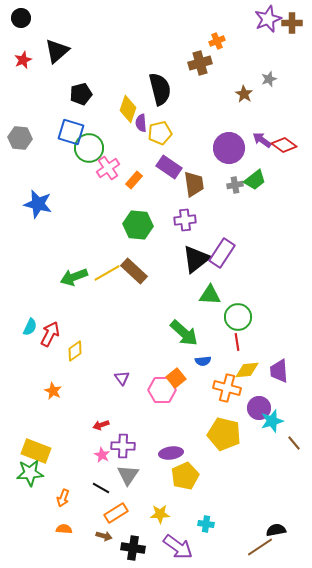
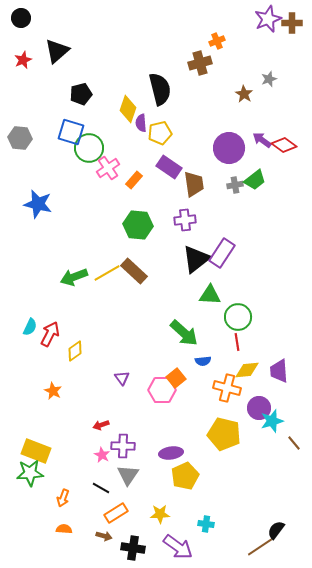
black semicircle at (276, 530): rotated 42 degrees counterclockwise
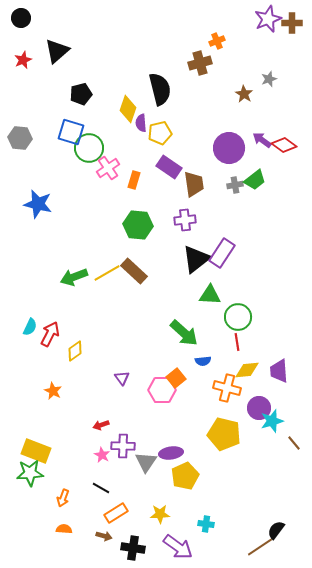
orange rectangle at (134, 180): rotated 24 degrees counterclockwise
gray triangle at (128, 475): moved 18 px right, 13 px up
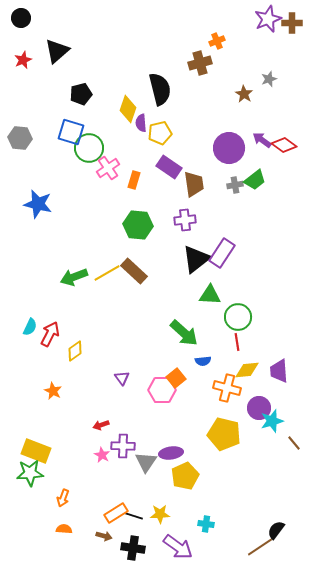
black line at (101, 488): moved 33 px right, 28 px down; rotated 12 degrees counterclockwise
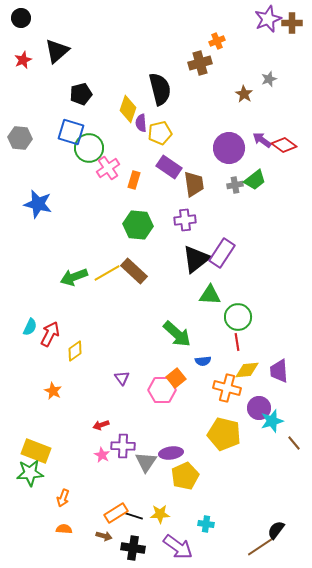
green arrow at (184, 333): moved 7 px left, 1 px down
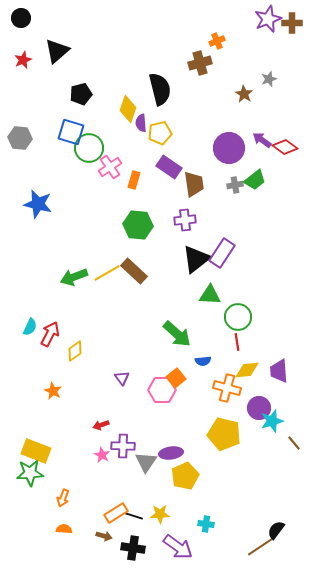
red diamond at (284, 145): moved 1 px right, 2 px down
pink cross at (108, 168): moved 2 px right, 1 px up
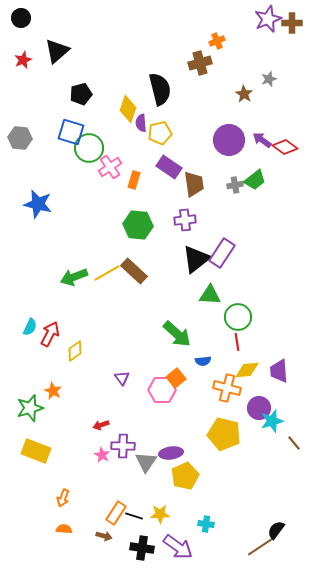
purple circle at (229, 148): moved 8 px up
green star at (30, 473): moved 65 px up; rotated 12 degrees counterclockwise
orange rectangle at (116, 513): rotated 25 degrees counterclockwise
black cross at (133, 548): moved 9 px right
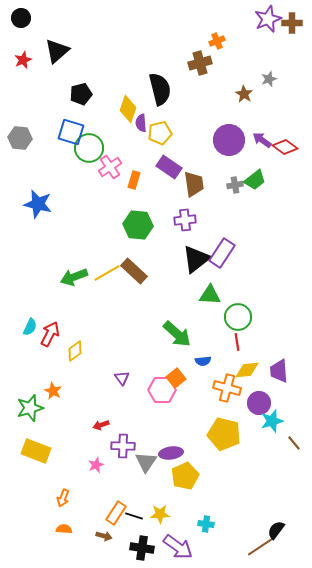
purple circle at (259, 408): moved 5 px up
pink star at (102, 455): moved 6 px left, 10 px down; rotated 21 degrees clockwise
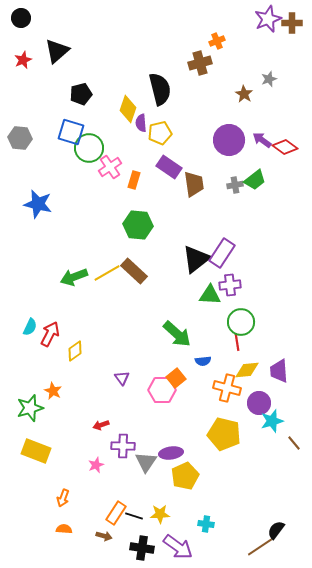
purple cross at (185, 220): moved 45 px right, 65 px down
green circle at (238, 317): moved 3 px right, 5 px down
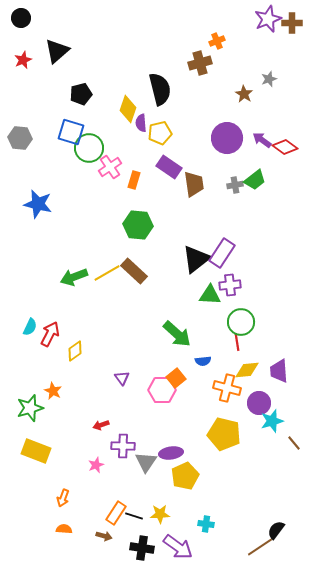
purple circle at (229, 140): moved 2 px left, 2 px up
